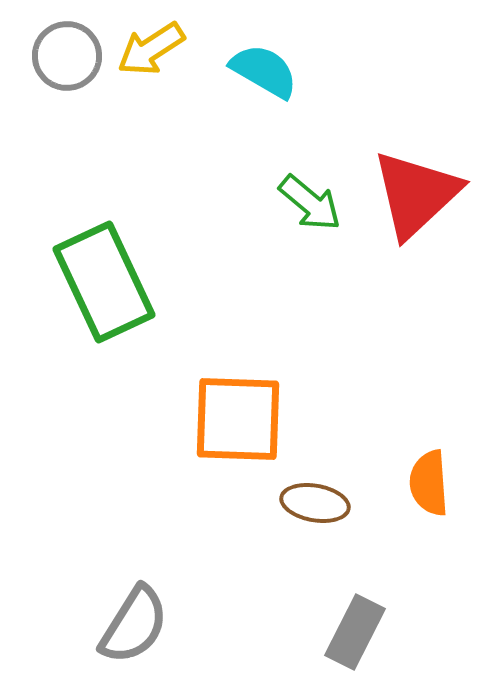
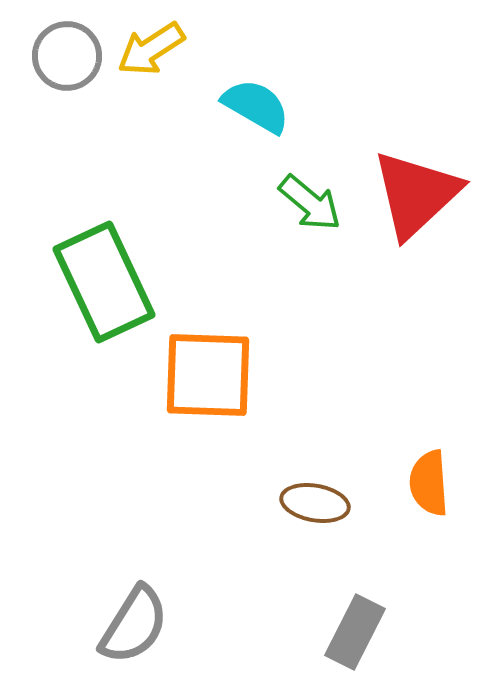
cyan semicircle: moved 8 px left, 35 px down
orange square: moved 30 px left, 44 px up
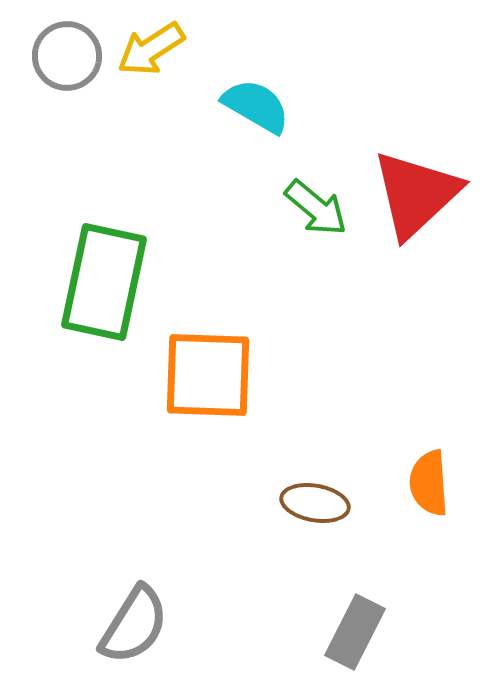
green arrow: moved 6 px right, 5 px down
green rectangle: rotated 37 degrees clockwise
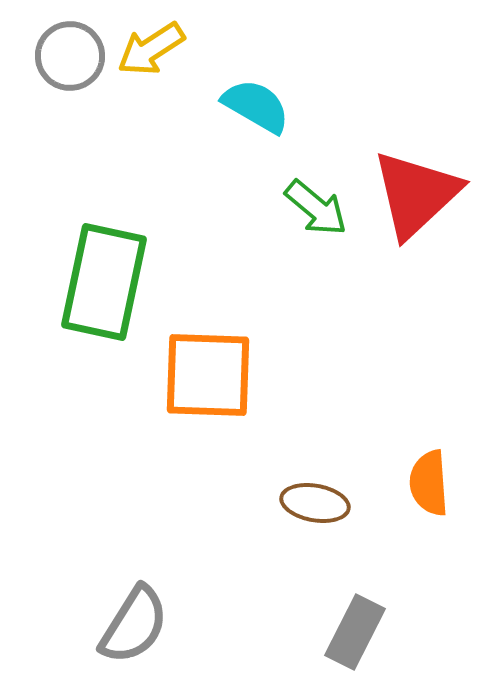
gray circle: moved 3 px right
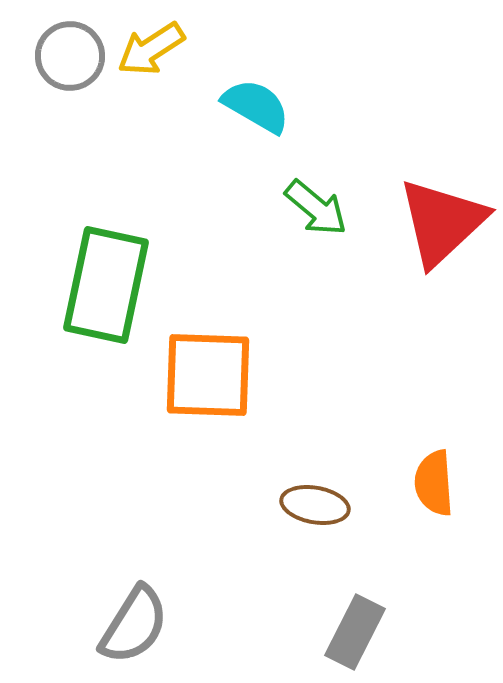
red triangle: moved 26 px right, 28 px down
green rectangle: moved 2 px right, 3 px down
orange semicircle: moved 5 px right
brown ellipse: moved 2 px down
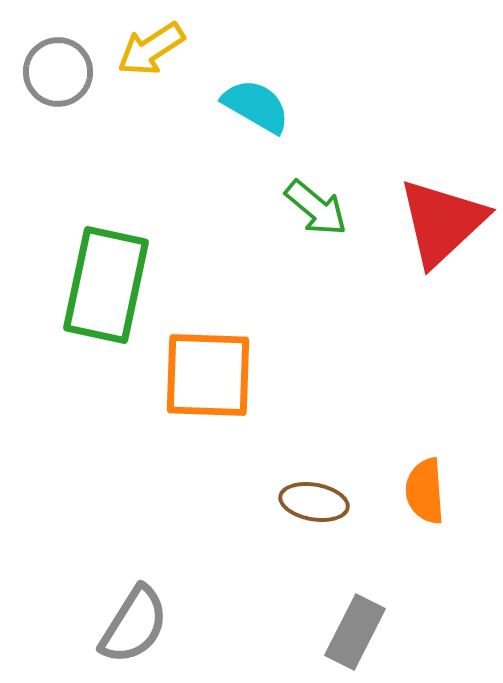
gray circle: moved 12 px left, 16 px down
orange semicircle: moved 9 px left, 8 px down
brown ellipse: moved 1 px left, 3 px up
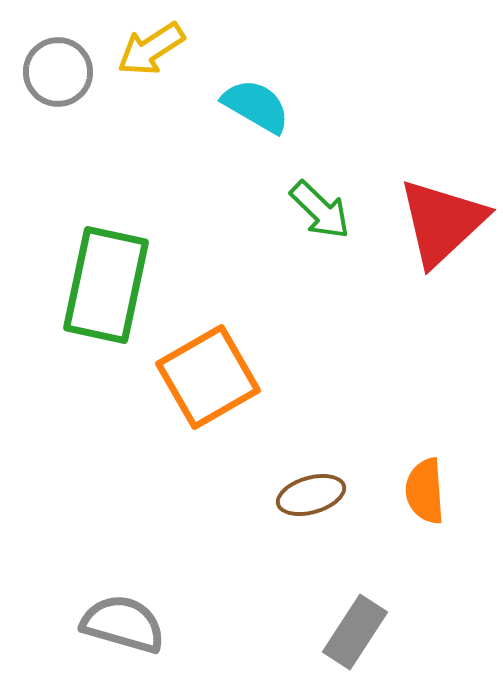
green arrow: moved 4 px right, 2 px down; rotated 4 degrees clockwise
orange square: moved 2 px down; rotated 32 degrees counterclockwise
brown ellipse: moved 3 px left, 7 px up; rotated 26 degrees counterclockwise
gray semicircle: moved 11 px left, 1 px up; rotated 106 degrees counterclockwise
gray rectangle: rotated 6 degrees clockwise
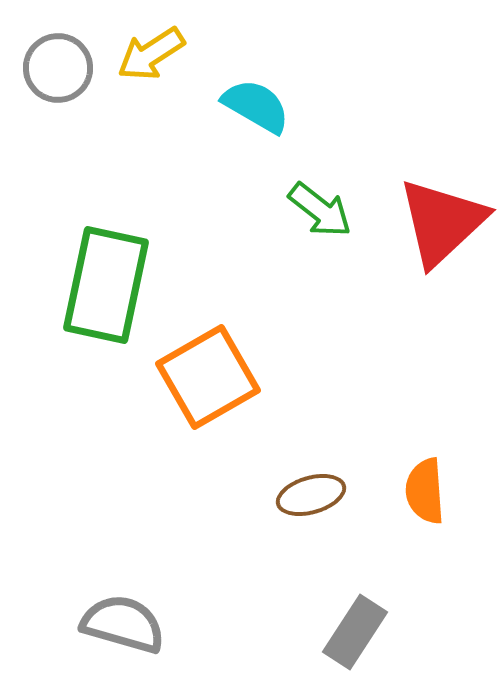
yellow arrow: moved 5 px down
gray circle: moved 4 px up
green arrow: rotated 6 degrees counterclockwise
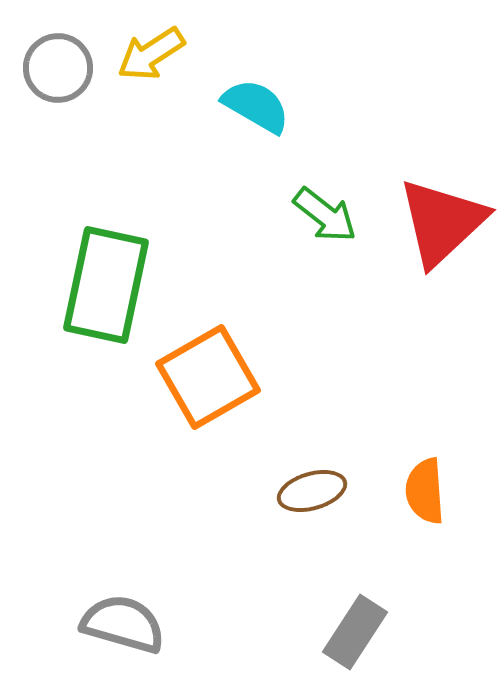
green arrow: moved 5 px right, 5 px down
brown ellipse: moved 1 px right, 4 px up
